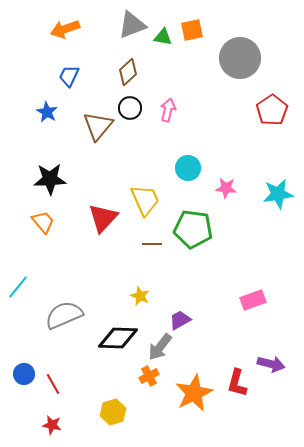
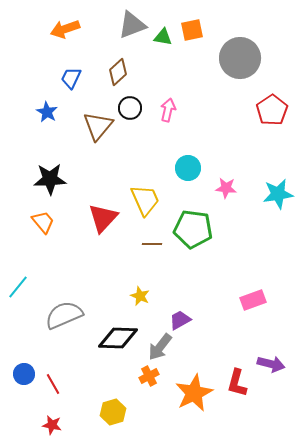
brown diamond: moved 10 px left
blue trapezoid: moved 2 px right, 2 px down
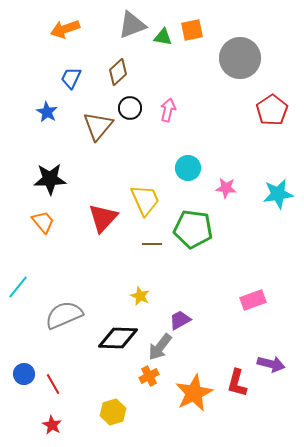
red star: rotated 18 degrees clockwise
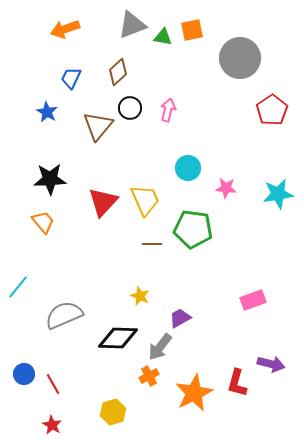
red triangle: moved 16 px up
purple trapezoid: moved 2 px up
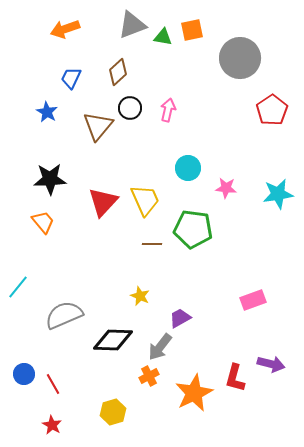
black diamond: moved 5 px left, 2 px down
red L-shape: moved 2 px left, 5 px up
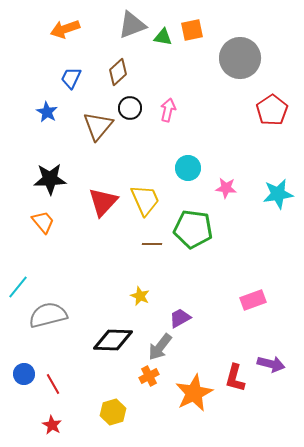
gray semicircle: moved 16 px left; rotated 9 degrees clockwise
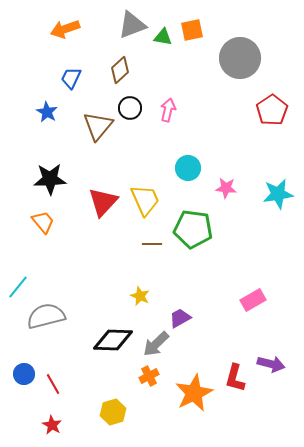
brown diamond: moved 2 px right, 2 px up
pink rectangle: rotated 10 degrees counterclockwise
gray semicircle: moved 2 px left, 1 px down
gray arrow: moved 4 px left, 3 px up; rotated 8 degrees clockwise
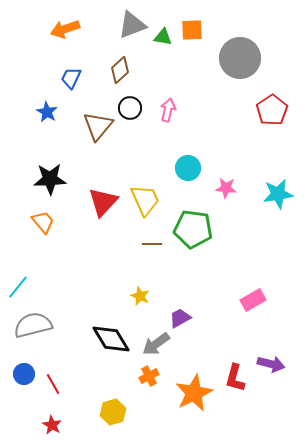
orange square: rotated 10 degrees clockwise
gray semicircle: moved 13 px left, 9 px down
black diamond: moved 2 px left, 1 px up; rotated 57 degrees clockwise
gray arrow: rotated 8 degrees clockwise
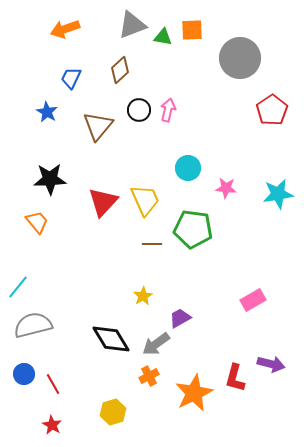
black circle: moved 9 px right, 2 px down
orange trapezoid: moved 6 px left
yellow star: moved 3 px right; rotated 18 degrees clockwise
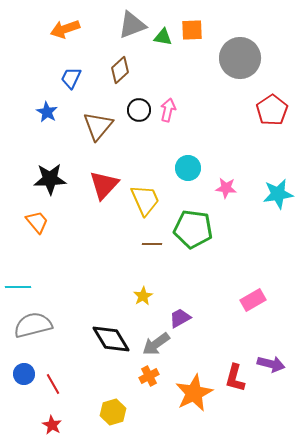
red triangle: moved 1 px right, 17 px up
cyan line: rotated 50 degrees clockwise
